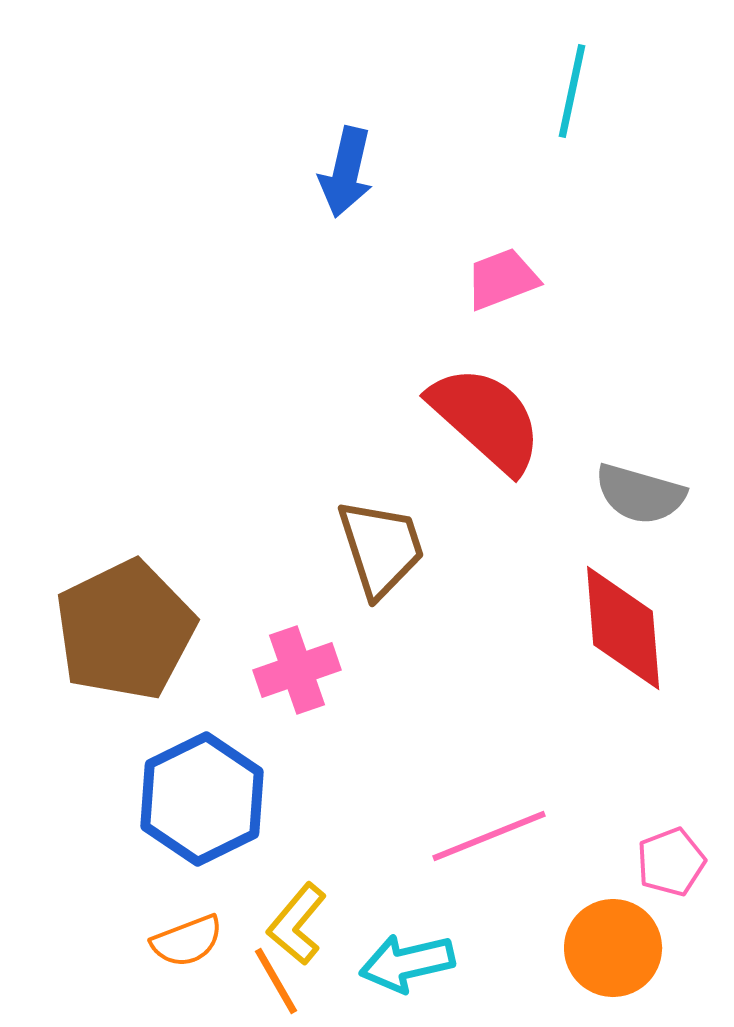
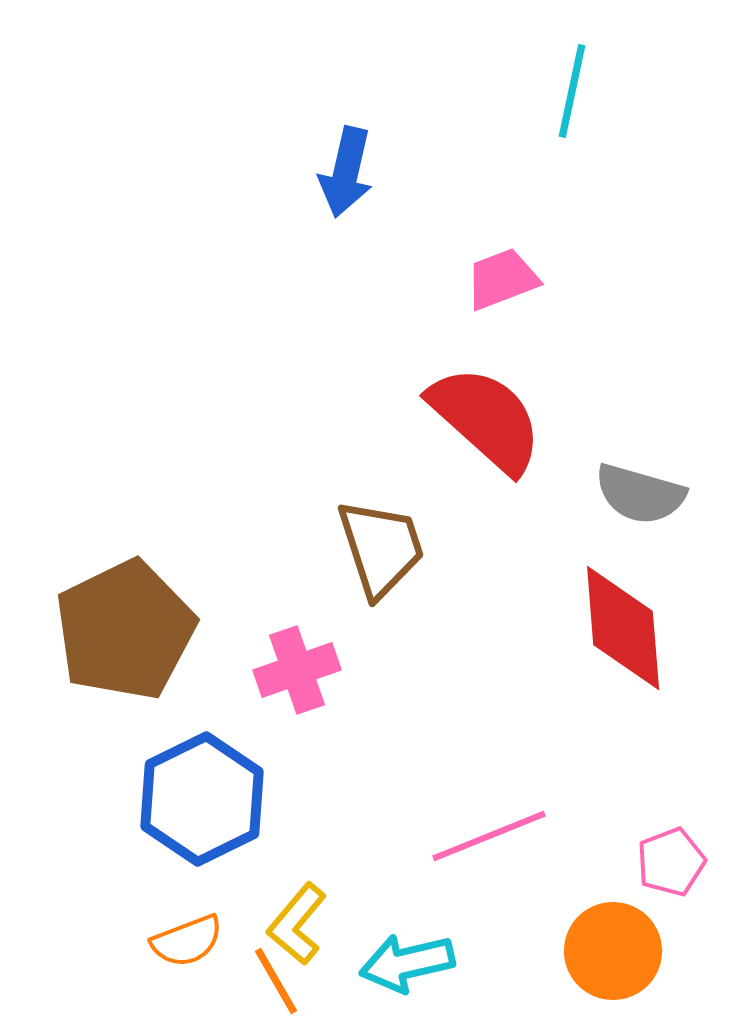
orange circle: moved 3 px down
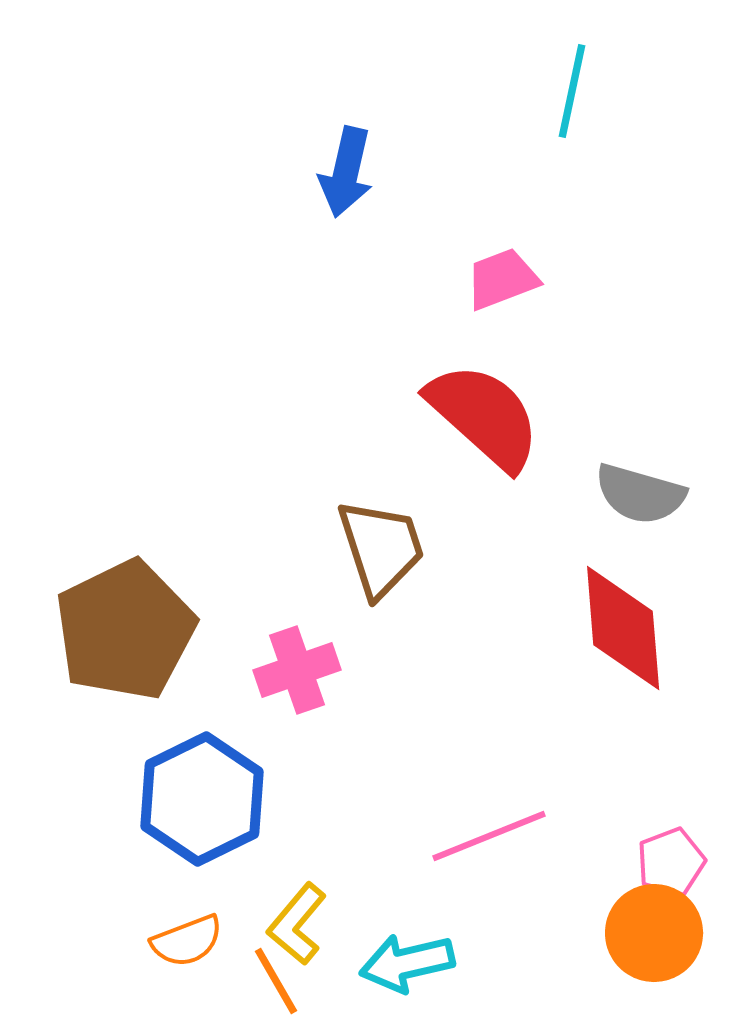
red semicircle: moved 2 px left, 3 px up
orange circle: moved 41 px right, 18 px up
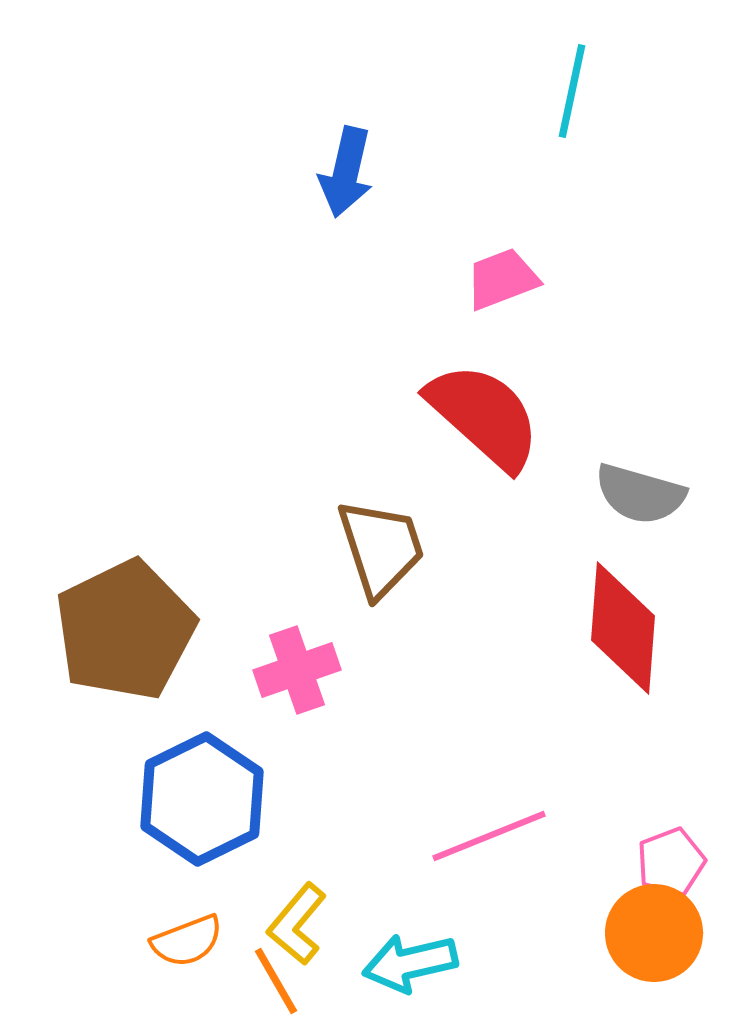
red diamond: rotated 9 degrees clockwise
cyan arrow: moved 3 px right
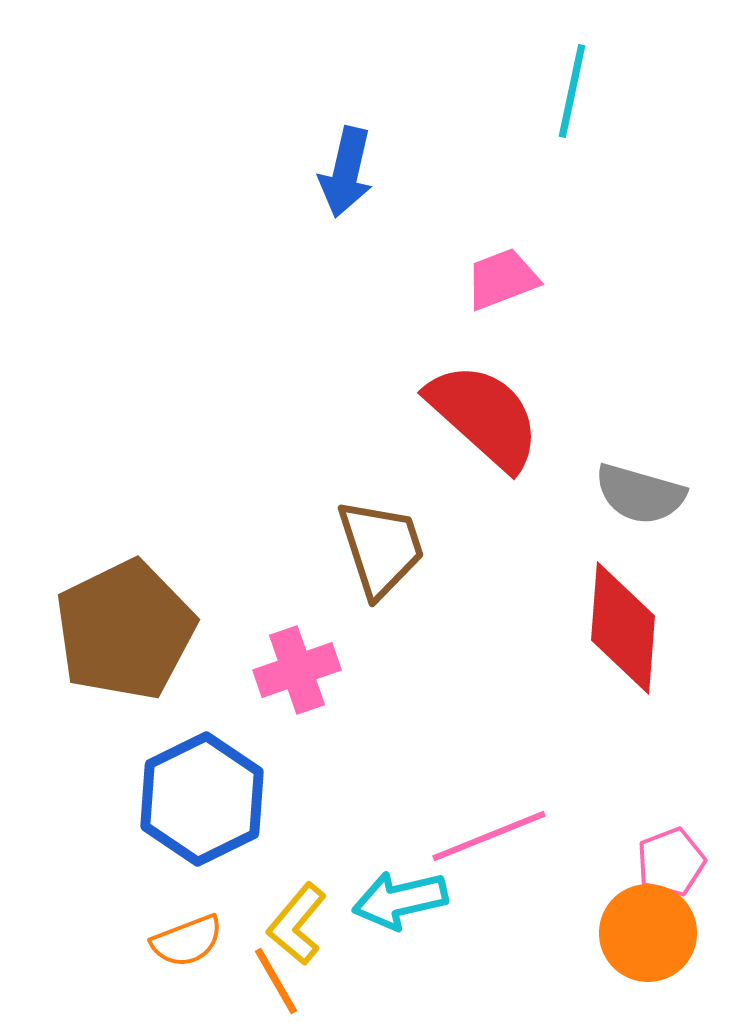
orange circle: moved 6 px left
cyan arrow: moved 10 px left, 63 px up
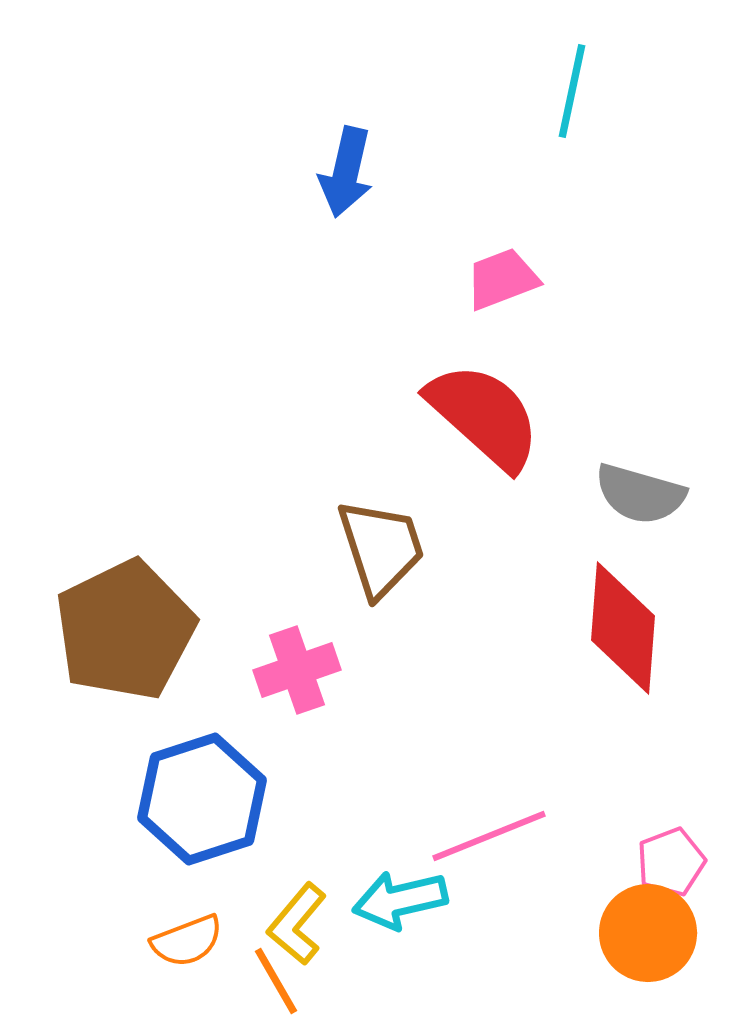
blue hexagon: rotated 8 degrees clockwise
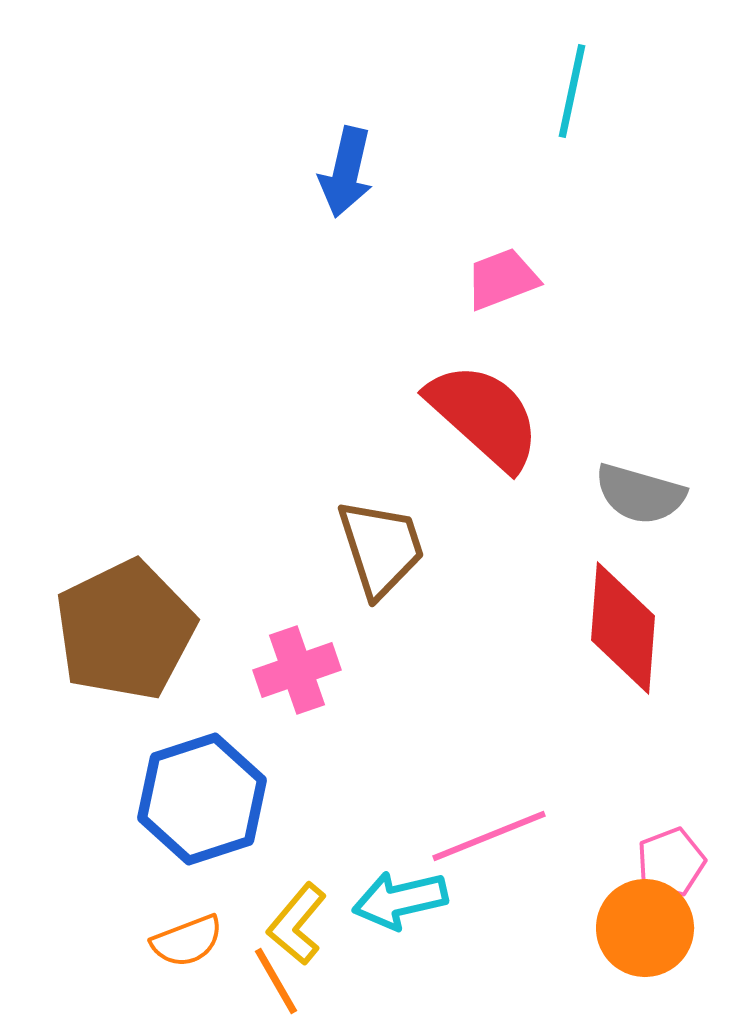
orange circle: moved 3 px left, 5 px up
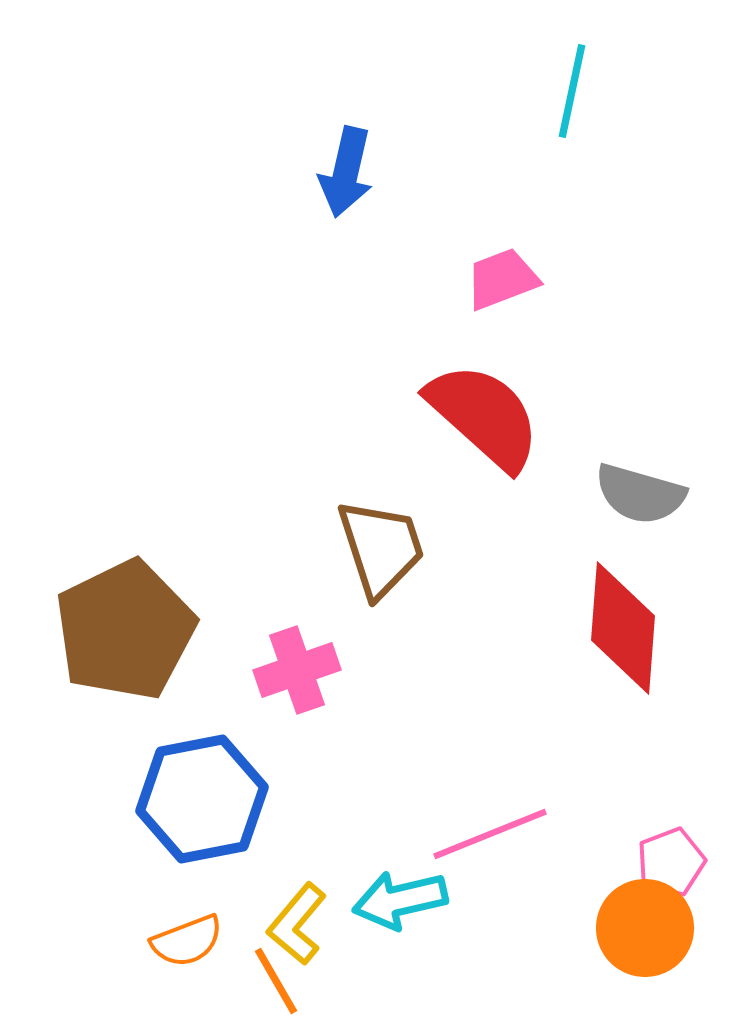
blue hexagon: rotated 7 degrees clockwise
pink line: moved 1 px right, 2 px up
